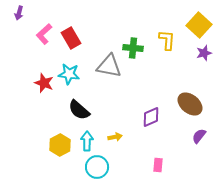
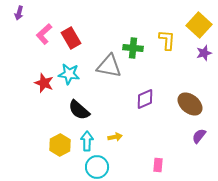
purple diamond: moved 6 px left, 18 px up
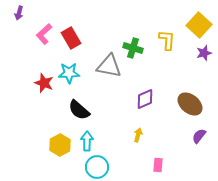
green cross: rotated 12 degrees clockwise
cyan star: moved 1 px up; rotated 10 degrees counterclockwise
yellow arrow: moved 23 px right, 2 px up; rotated 64 degrees counterclockwise
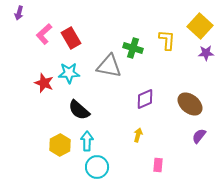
yellow square: moved 1 px right, 1 px down
purple star: moved 2 px right; rotated 14 degrees clockwise
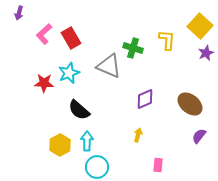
purple star: rotated 21 degrees counterclockwise
gray triangle: rotated 12 degrees clockwise
cyan star: rotated 20 degrees counterclockwise
red star: rotated 18 degrees counterclockwise
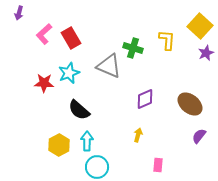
yellow hexagon: moved 1 px left
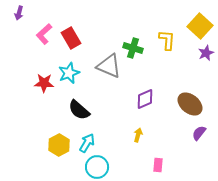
purple semicircle: moved 3 px up
cyan arrow: moved 2 px down; rotated 30 degrees clockwise
